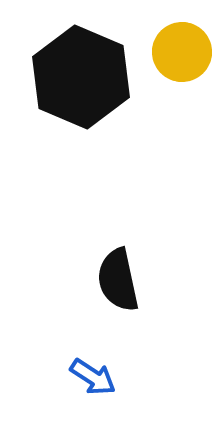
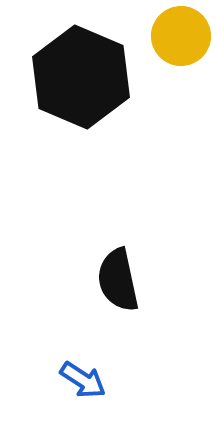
yellow circle: moved 1 px left, 16 px up
blue arrow: moved 10 px left, 3 px down
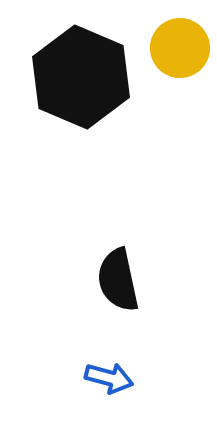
yellow circle: moved 1 px left, 12 px down
blue arrow: moved 26 px right, 2 px up; rotated 18 degrees counterclockwise
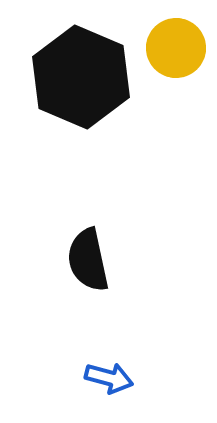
yellow circle: moved 4 px left
black semicircle: moved 30 px left, 20 px up
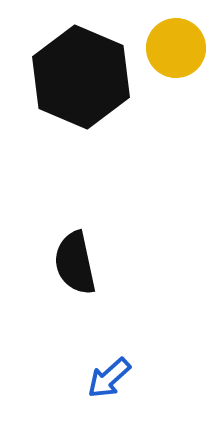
black semicircle: moved 13 px left, 3 px down
blue arrow: rotated 123 degrees clockwise
